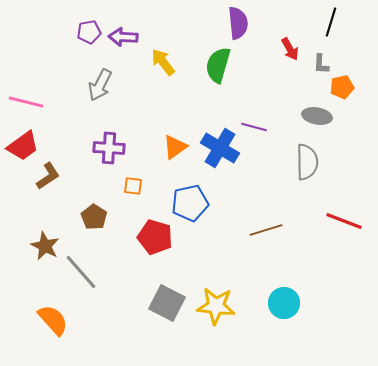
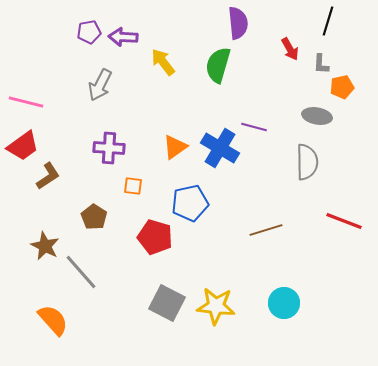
black line: moved 3 px left, 1 px up
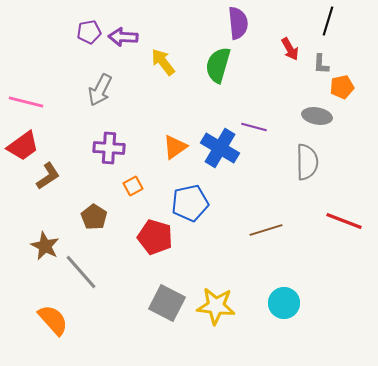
gray arrow: moved 5 px down
orange square: rotated 36 degrees counterclockwise
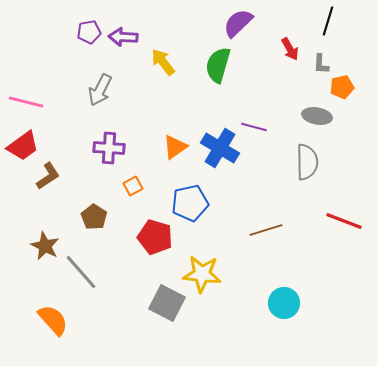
purple semicircle: rotated 128 degrees counterclockwise
yellow star: moved 14 px left, 32 px up
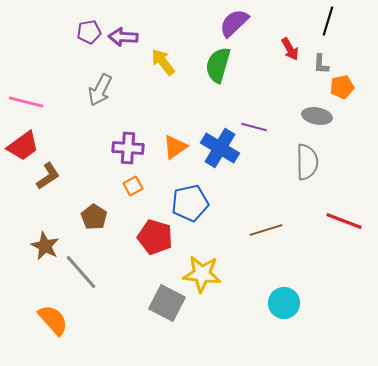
purple semicircle: moved 4 px left
purple cross: moved 19 px right
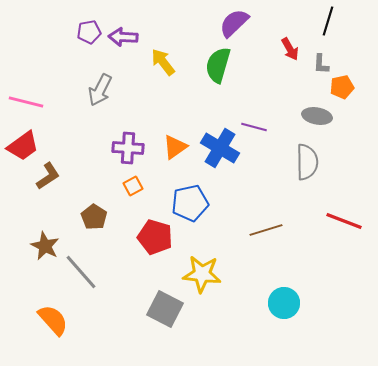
gray square: moved 2 px left, 6 px down
